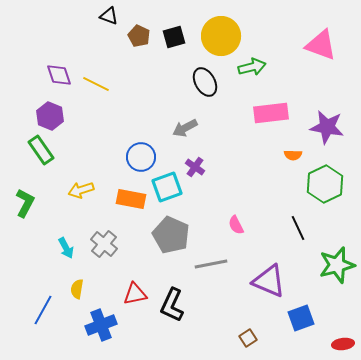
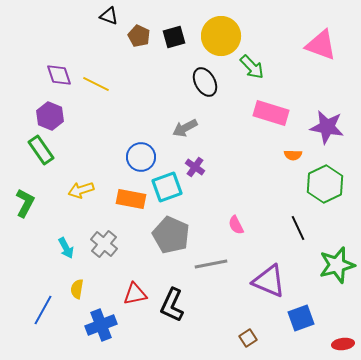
green arrow: rotated 60 degrees clockwise
pink rectangle: rotated 24 degrees clockwise
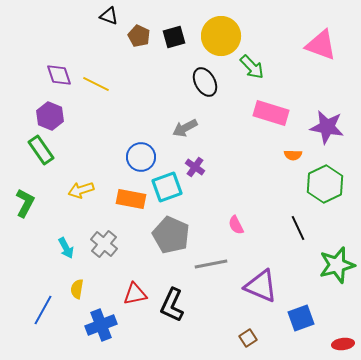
purple triangle: moved 8 px left, 5 px down
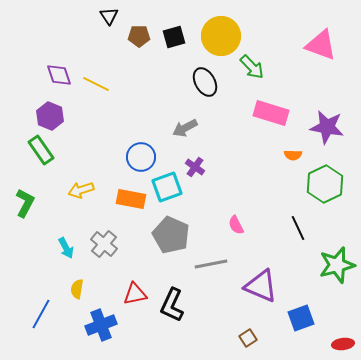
black triangle: rotated 36 degrees clockwise
brown pentagon: rotated 25 degrees counterclockwise
blue line: moved 2 px left, 4 px down
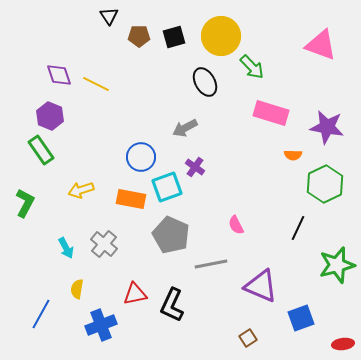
black line: rotated 50 degrees clockwise
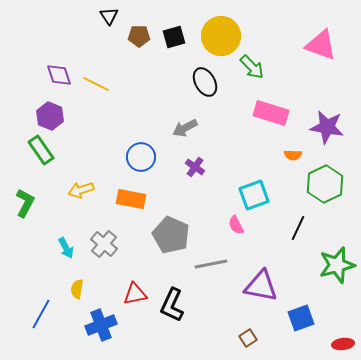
cyan square: moved 87 px right, 8 px down
purple triangle: rotated 12 degrees counterclockwise
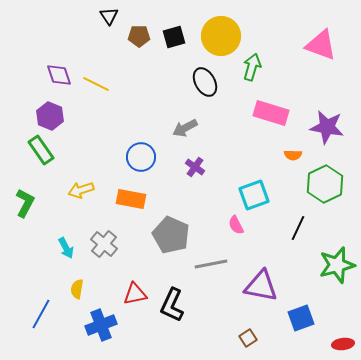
green arrow: rotated 120 degrees counterclockwise
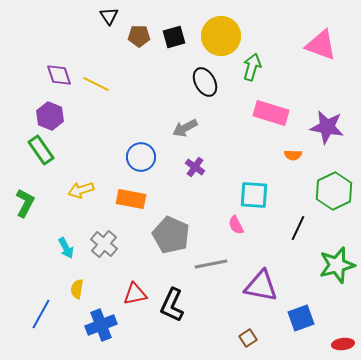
green hexagon: moved 9 px right, 7 px down
cyan square: rotated 24 degrees clockwise
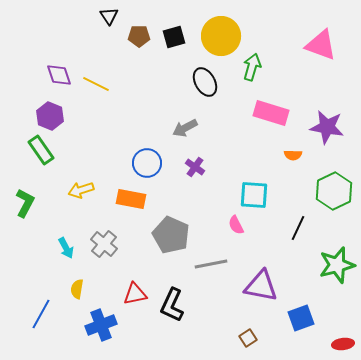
blue circle: moved 6 px right, 6 px down
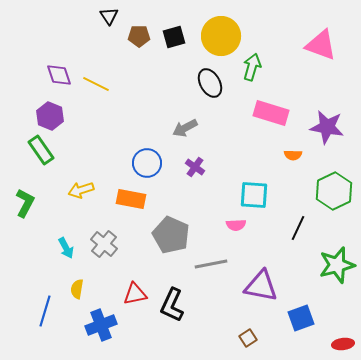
black ellipse: moved 5 px right, 1 px down
pink semicircle: rotated 66 degrees counterclockwise
blue line: moved 4 px right, 3 px up; rotated 12 degrees counterclockwise
